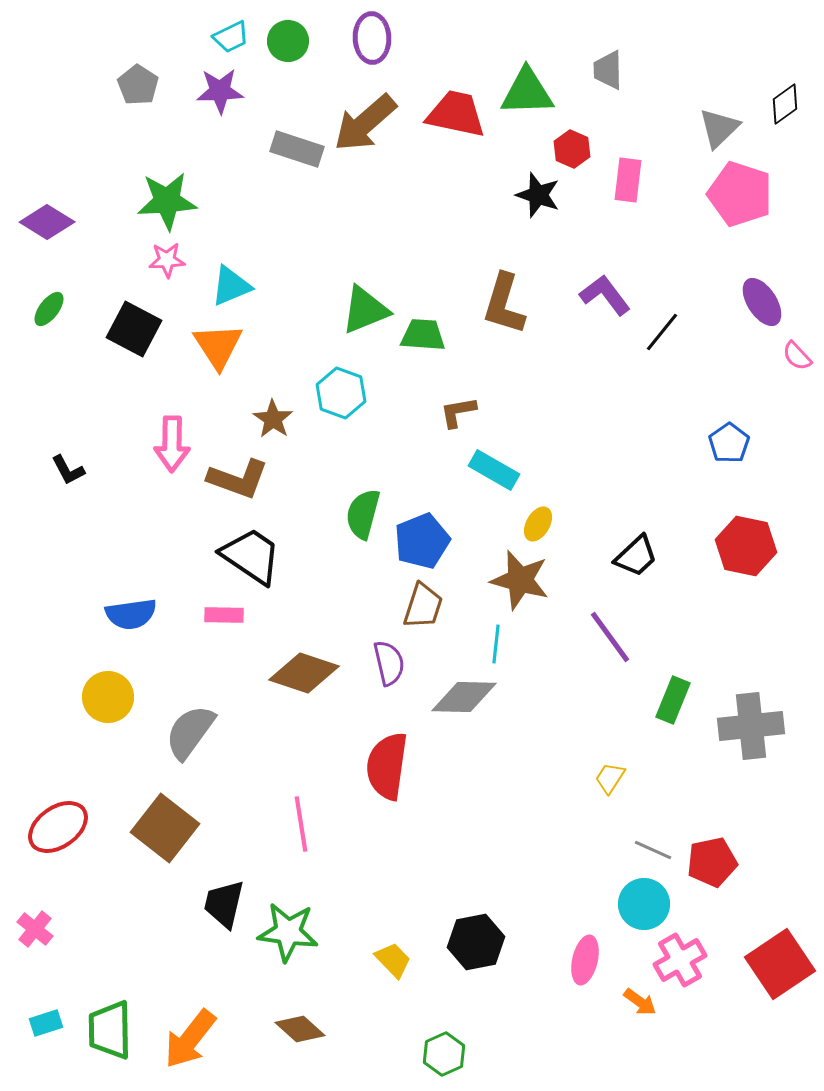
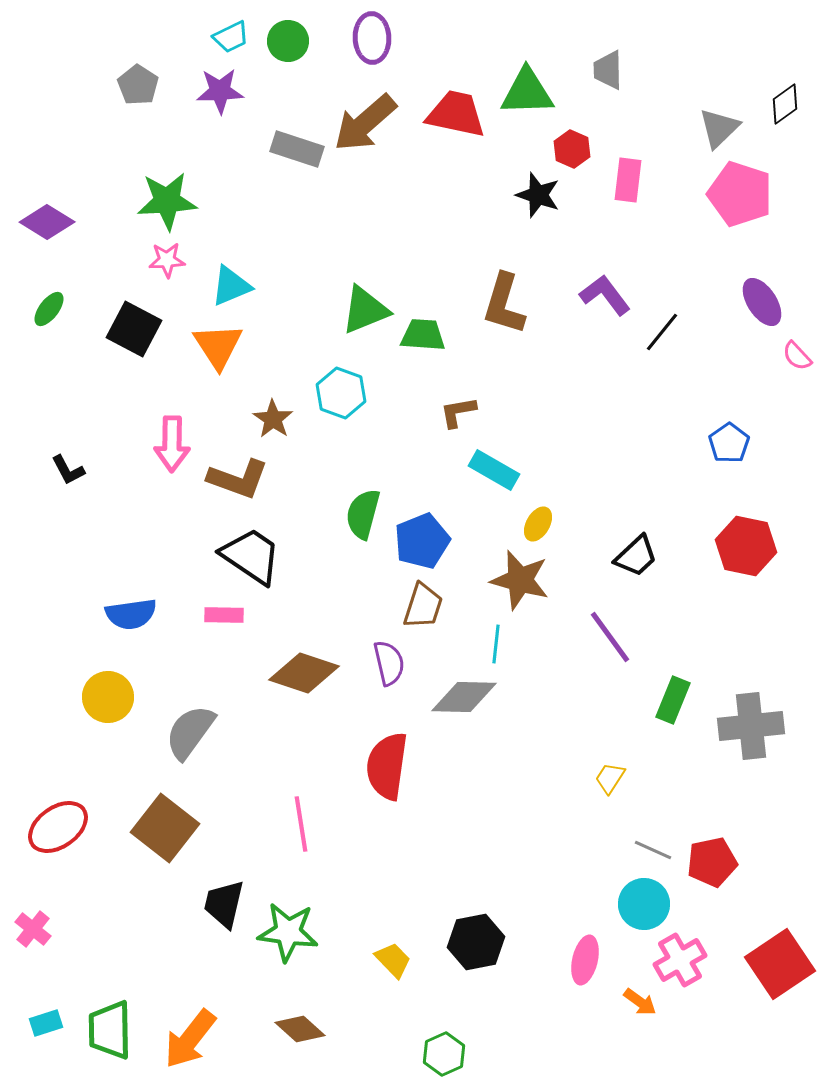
pink cross at (35, 929): moved 2 px left
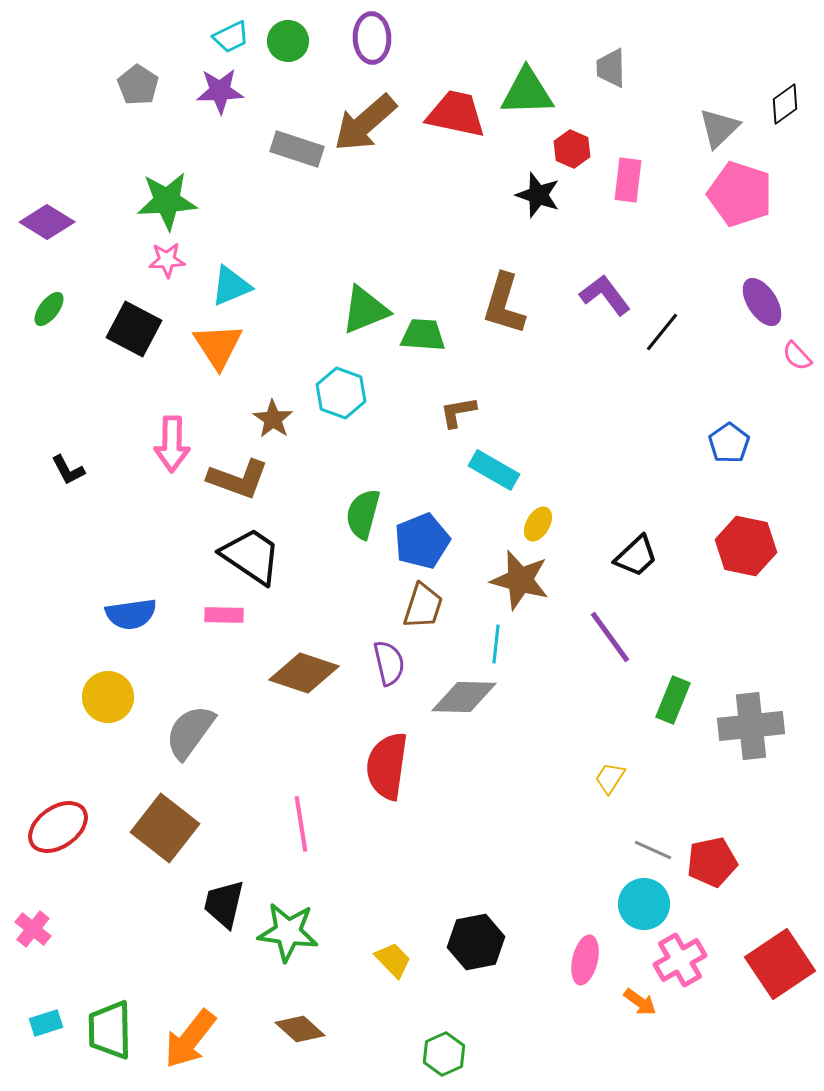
gray trapezoid at (608, 70): moved 3 px right, 2 px up
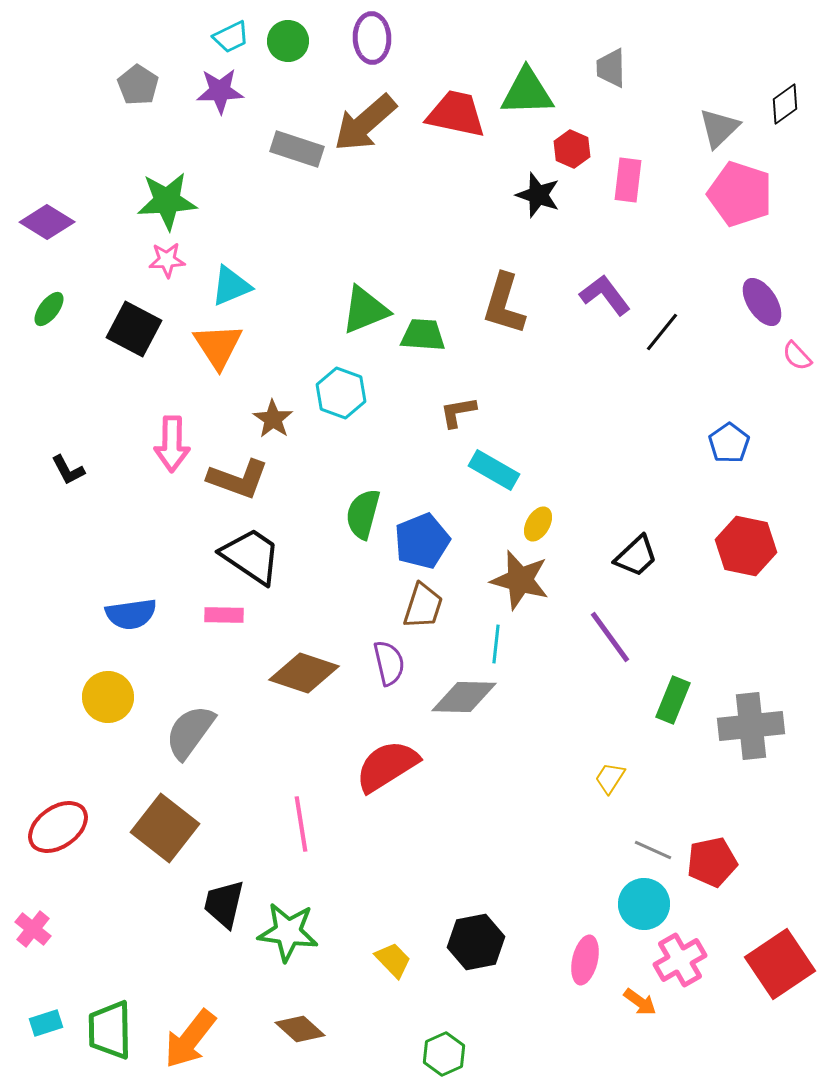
red semicircle at (387, 766): rotated 50 degrees clockwise
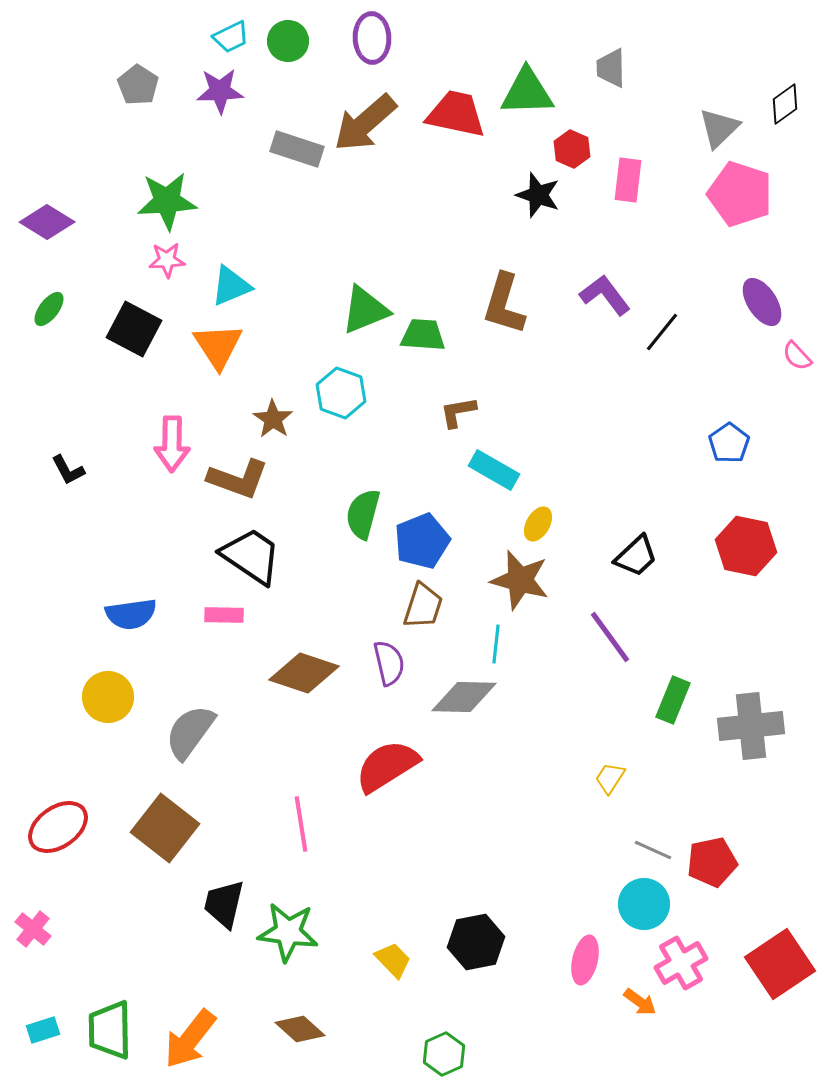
pink cross at (680, 960): moved 1 px right, 3 px down
cyan rectangle at (46, 1023): moved 3 px left, 7 px down
